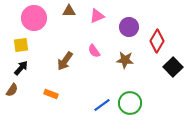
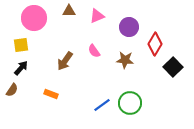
red diamond: moved 2 px left, 3 px down
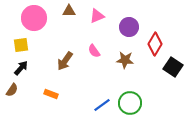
black square: rotated 12 degrees counterclockwise
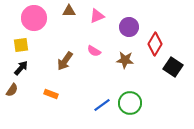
pink semicircle: rotated 24 degrees counterclockwise
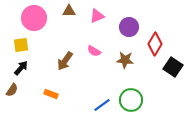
green circle: moved 1 px right, 3 px up
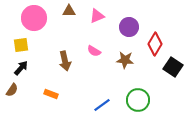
brown arrow: rotated 48 degrees counterclockwise
green circle: moved 7 px right
